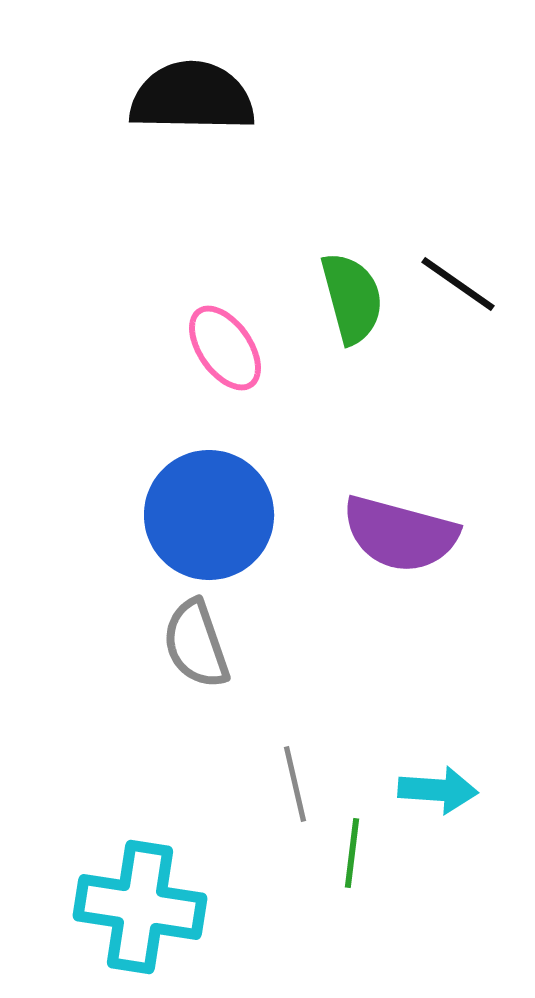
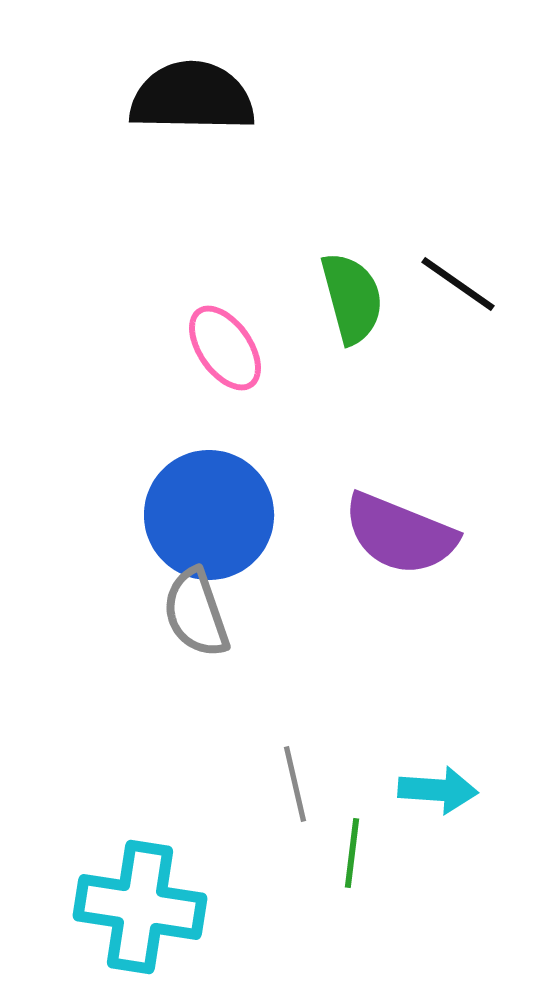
purple semicircle: rotated 7 degrees clockwise
gray semicircle: moved 31 px up
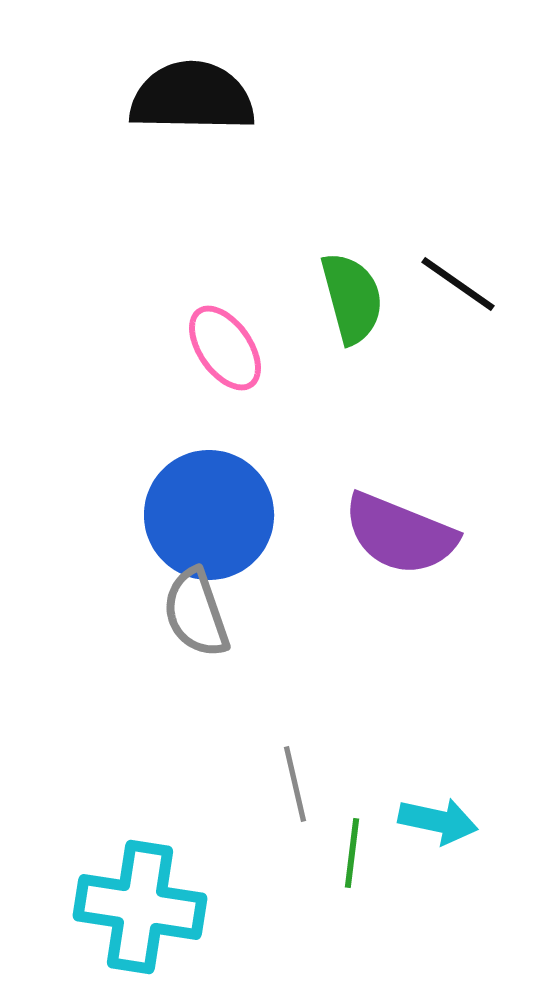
cyan arrow: moved 31 px down; rotated 8 degrees clockwise
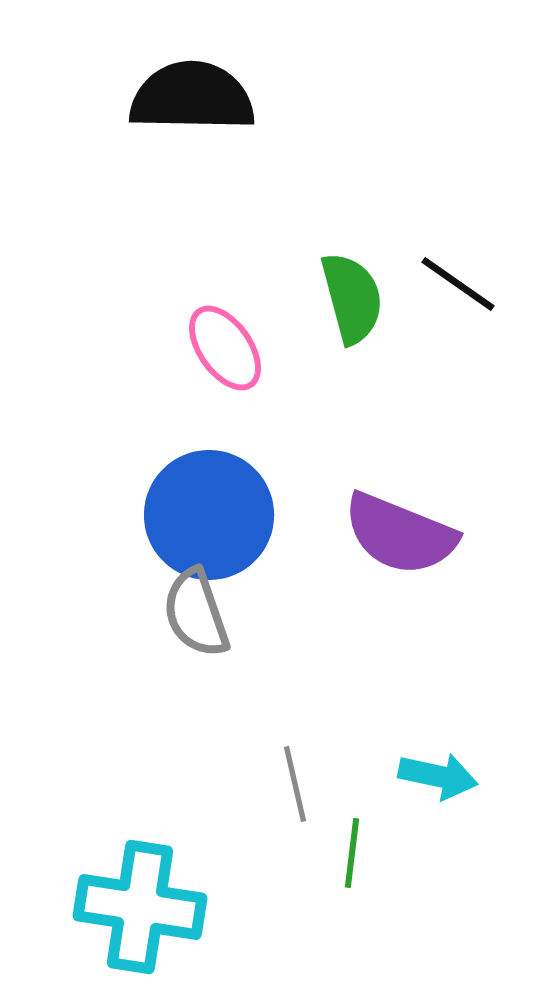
cyan arrow: moved 45 px up
